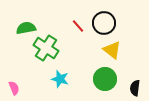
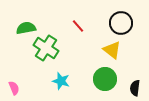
black circle: moved 17 px right
cyan star: moved 1 px right, 2 px down
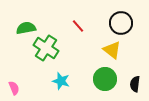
black semicircle: moved 4 px up
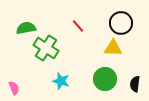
yellow triangle: moved 1 px right, 2 px up; rotated 36 degrees counterclockwise
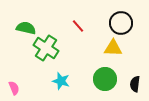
green semicircle: rotated 24 degrees clockwise
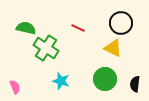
red line: moved 2 px down; rotated 24 degrees counterclockwise
yellow triangle: rotated 24 degrees clockwise
pink semicircle: moved 1 px right, 1 px up
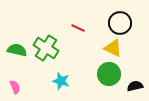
black circle: moved 1 px left
green semicircle: moved 9 px left, 22 px down
green circle: moved 4 px right, 5 px up
black semicircle: moved 2 px down; rotated 70 degrees clockwise
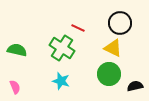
green cross: moved 16 px right
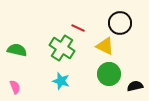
yellow triangle: moved 8 px left, 2 px up
